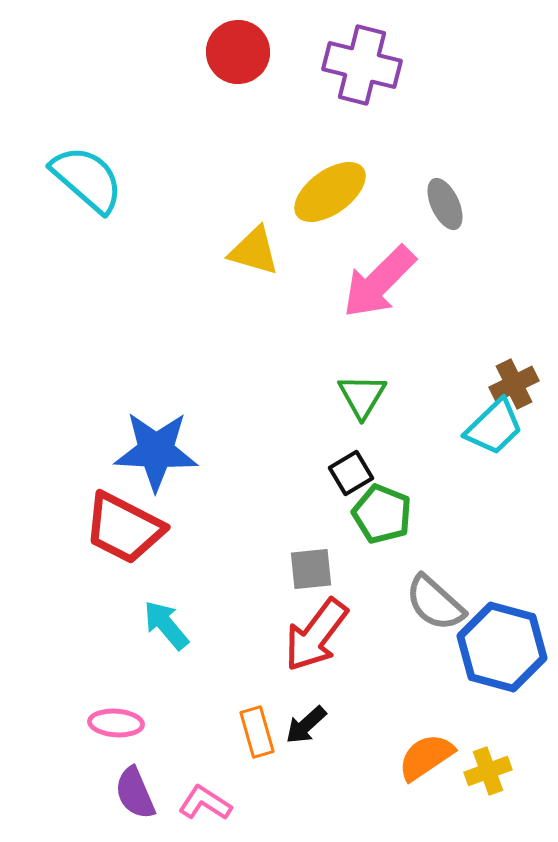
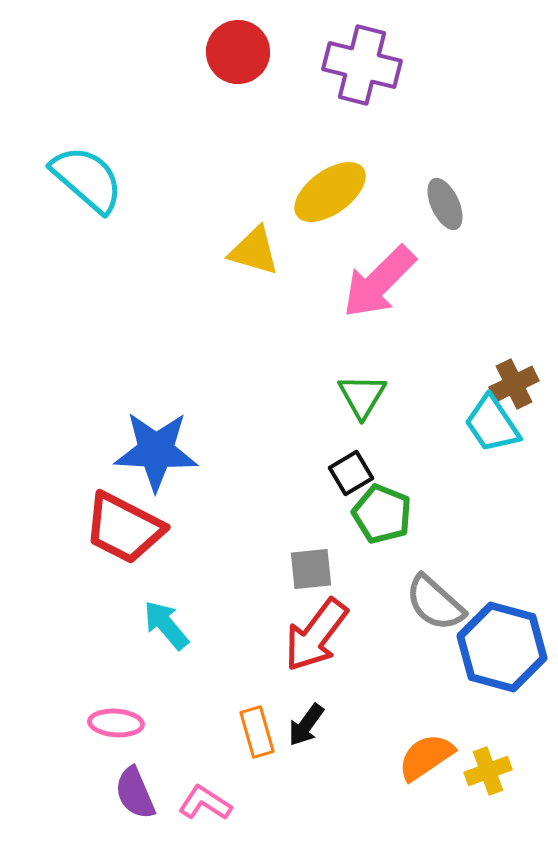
cyan trapezoid: moved 2 px left, 3 px up; rotated 100 degrees clockwise
black arrow: rotated 12 degrees counterclockwise
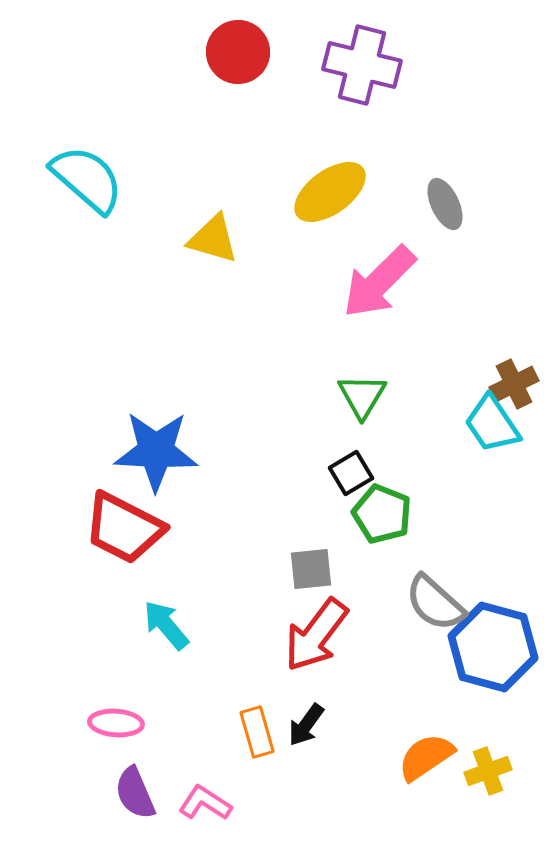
yellow triangle: moved 41 px left, 12 px up
blue hexagon: moved 9 px left
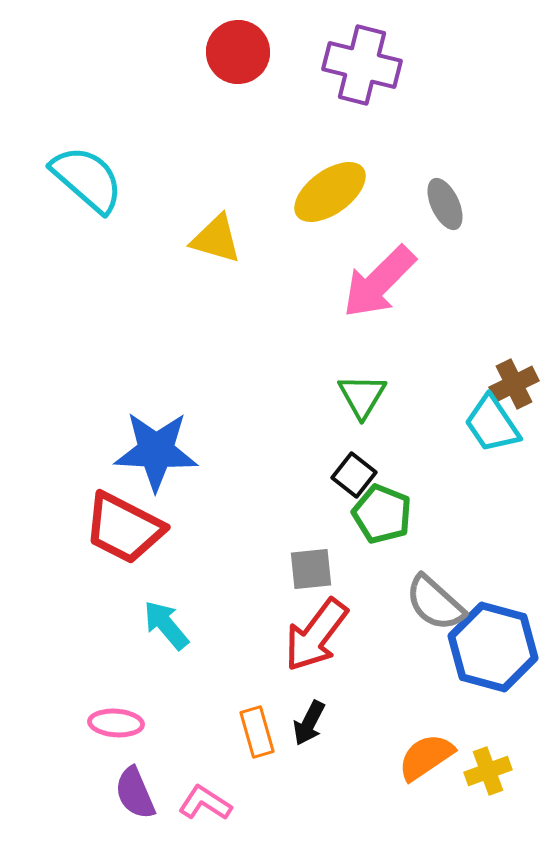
yellow triangle: moved 3 px right
black square: moved 3 px right, 2 px down; rotated 21 degrees counterclockwise
black arrow: moved 3 px right, 2 px up; rotated 9 degrees counterclockwise
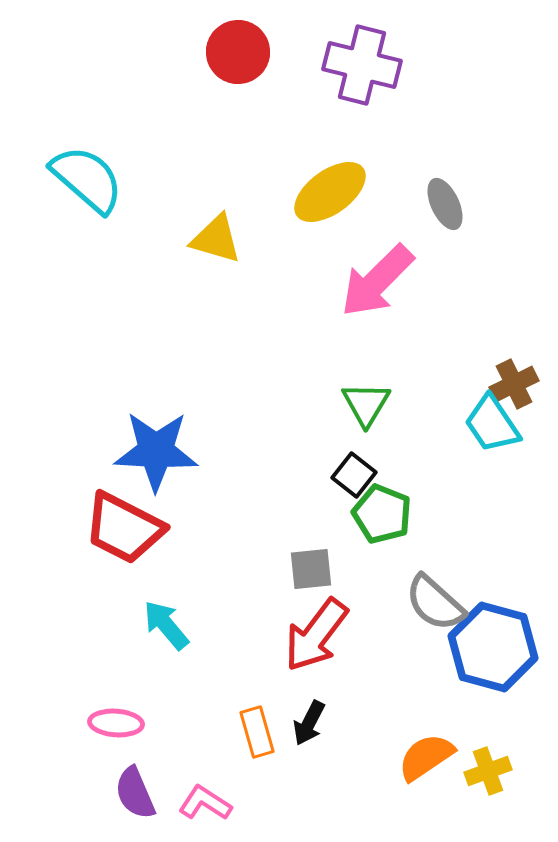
pink arrow: moved 2 px left, 1 px up
green triangle: moved 4 px right, 8 px down
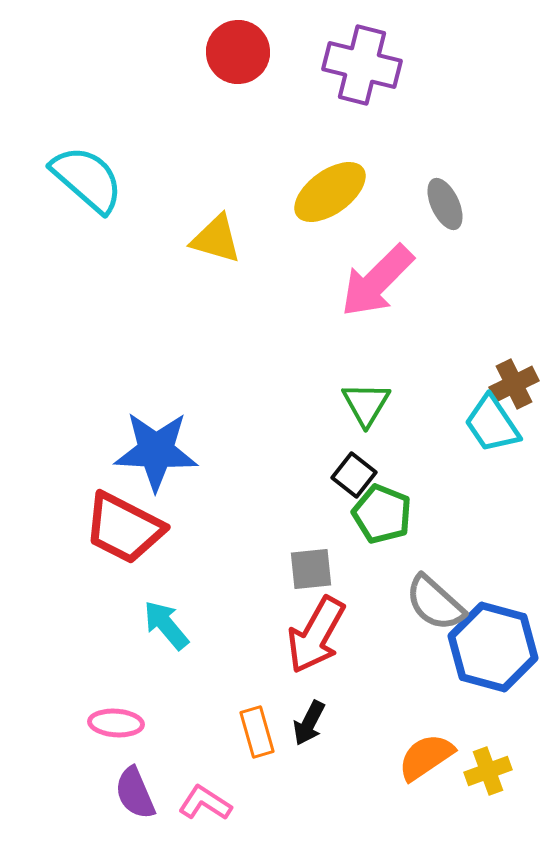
red arrow: rotated 8 degrees counterclockwise
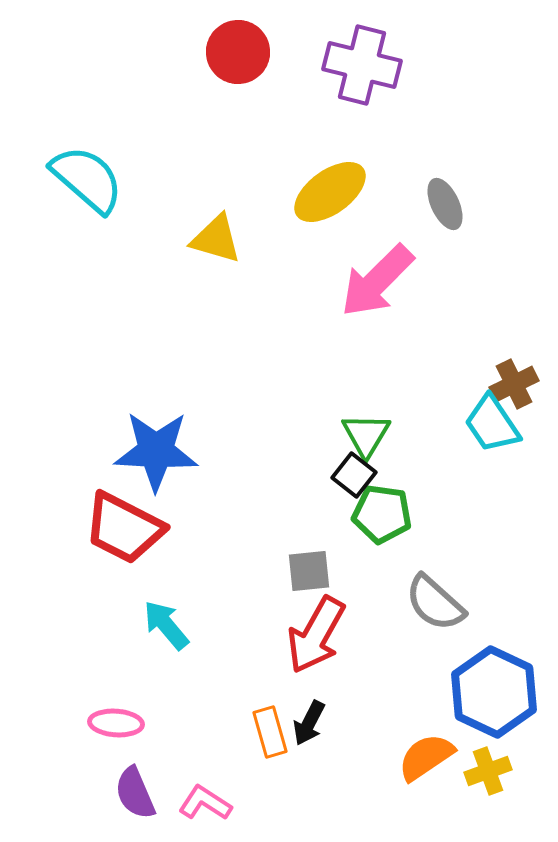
green triangle: moved 31 px down
green pentagon: rotated 14 degrees counterclockwise
gray square: moved 2 px left, 2 px down
blue hexagon: moved 1 px right, 45 px down; rotated 10 degrees clockwise
orange rectangle: moved 13 px right
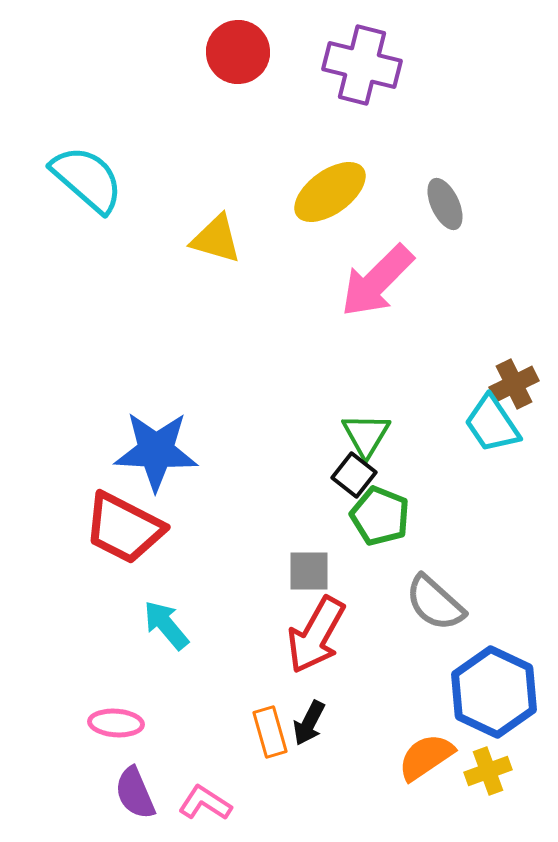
green pentagon: moved 2 px left, 2 px down; rotated 14 degrees clockwise
gray square: rotated 6 degrees clockwise
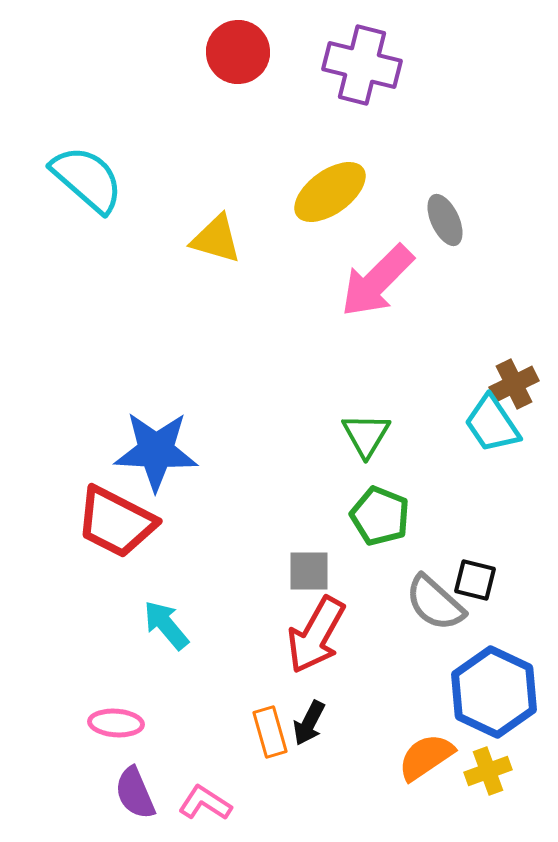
gray ellipse: moved 16 px down
black square: moved 121 px right, 105 px down; rotated 24 degrees counterclockwise
red trapezoid: moved 8 px left, 6 px up
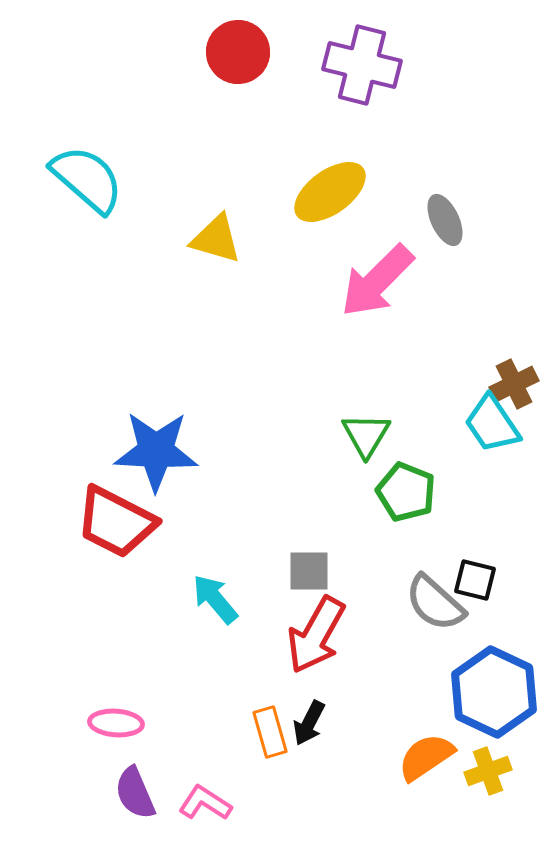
green pentagon: moved 26 px right, 24 px up
cyan arrow: moved 49 px right, 26 px up
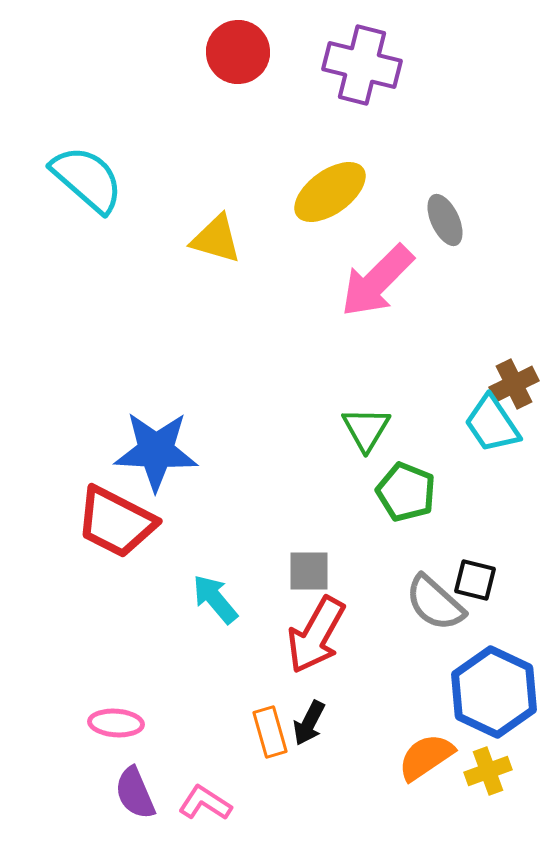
green triangle: moved 6 px up
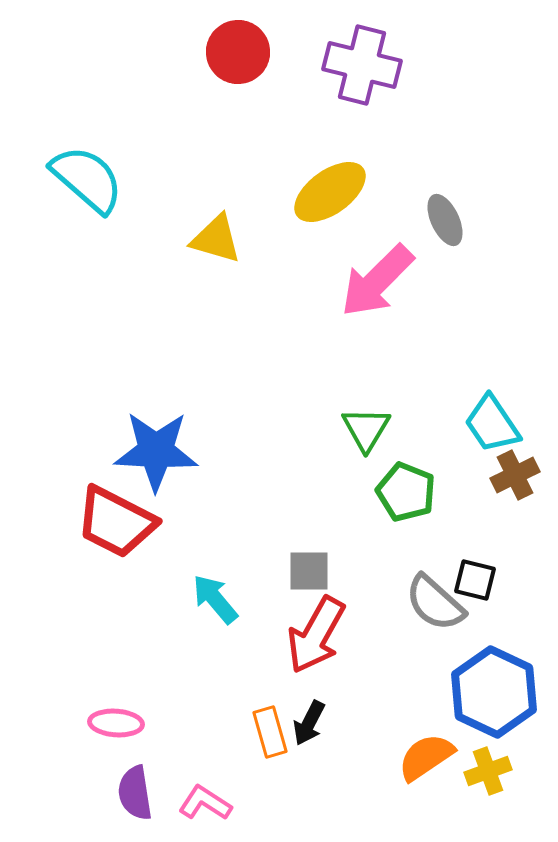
brown cross: moved 1 px right, 91 px down
purple semicircle: rotated 14 degrees clockwise
